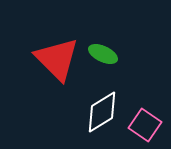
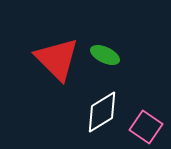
green ellipse: moved 2 px right, 1 px down
pink square: moved 1 px right, 2 px down
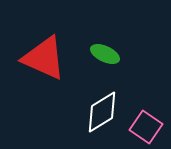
green ellipse: moved 1 px up
red triangle: moved 13 px left, 1 px up; rotated 21 degrees counterclockwise
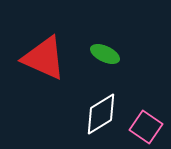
white diamond: moved 1 px left, 2 px down
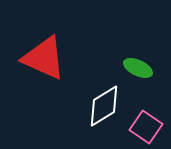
green ellipse: moved 33 px right, 14 px down
white diamond: moved 3 px right, 8 px up
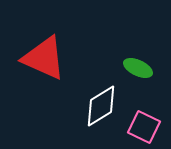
white diamond: moved 3 px left
pink square: moved 2 px left; rotated 8 degrees counterclockwise
